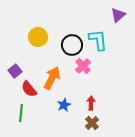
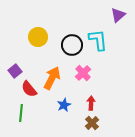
pink cross: moved 7 px down
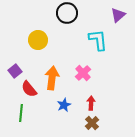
yellow circle: moved 3 px down
black circle: moved 5 px left, 32 px up
orange arrow: rotated 20 degrees counterclockwise
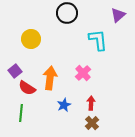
yellow circle: moved 7 px left, 1 px up
orange arrow: moved 2 px left
red semicircle: moved 2 px left, 1 px up; rotated 18 degrees counterclockwise
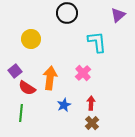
cyan L-shape: moved 1 px left, 2 px down
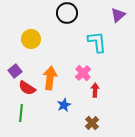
red arrow: moved 4 px right, 13 px up
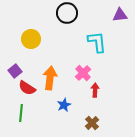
purple triangle: moved 2 px right; rotated 35 degrees clockwise
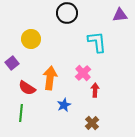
purple square: moved 3 px left, 8 px up
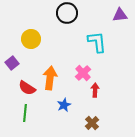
green line: moved 4 px right
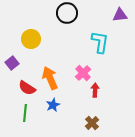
cyan L-shape: moved 3 px right; rotated 15 degrees clockwise
orange arrow: rotated 30 degrees counterclockwise
blue star: moved 11 px left
